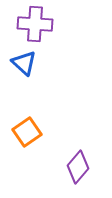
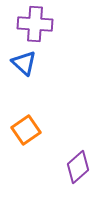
orange square: moved 1 px left, 2 px up
purple diamond: rotated 8 degrees clockwise
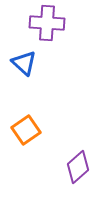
purple cross: moved 12 px right, 1 px up
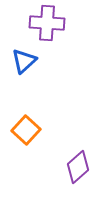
blue triangle: moved 2 px up; rotated 36 degrees clockwise
orange square: rotated 12 degrees counterclockwise
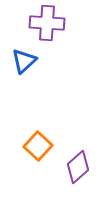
orange square: moved 12 px right, 16 px down
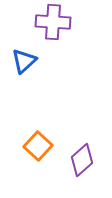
purple cross: moved 6 px right, 1 px up
purple diamond: moved 4 px right, 7 px up
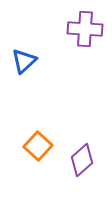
purple cross: moved 32 px right, 7 px down
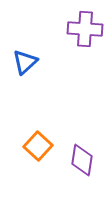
blue triangle: moved 1 px right, 1 px down
purple diamond: rotated 40 degrees counterclockwise
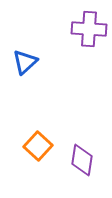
purple cross: moved 4 px right
